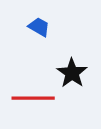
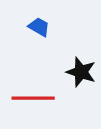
black star: moved 9 px right, 1 px up; rotated 16 degrees counterclockwise
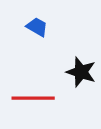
blue trapezoid: moved 2 px left
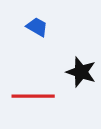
red line: moved 2 px up
